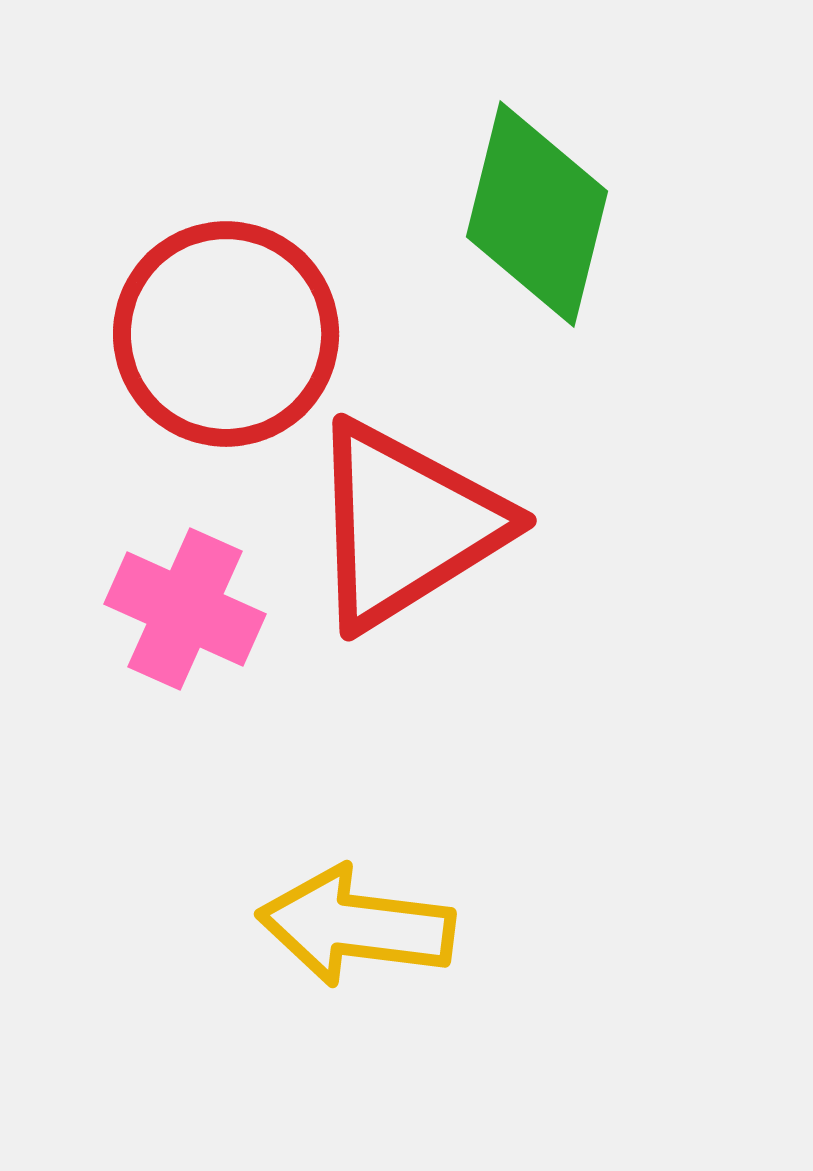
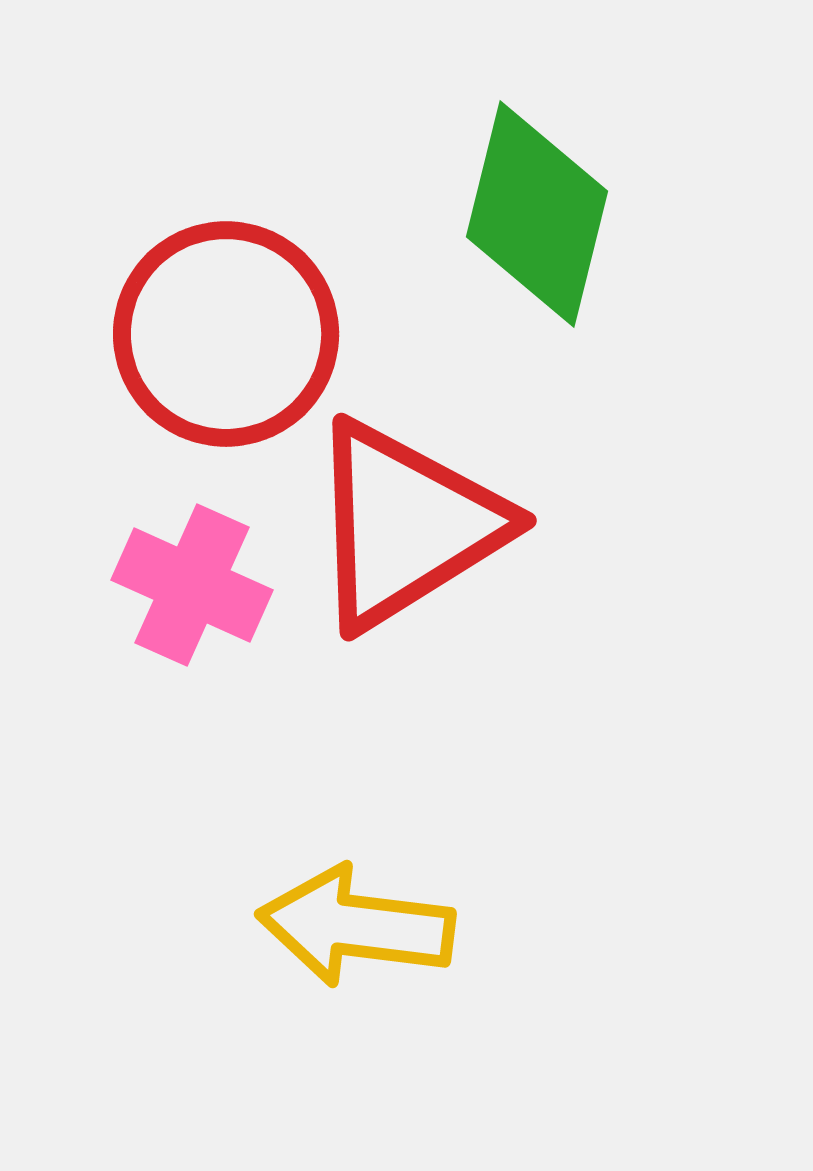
pink cross: moved 7 px right, 24 px up
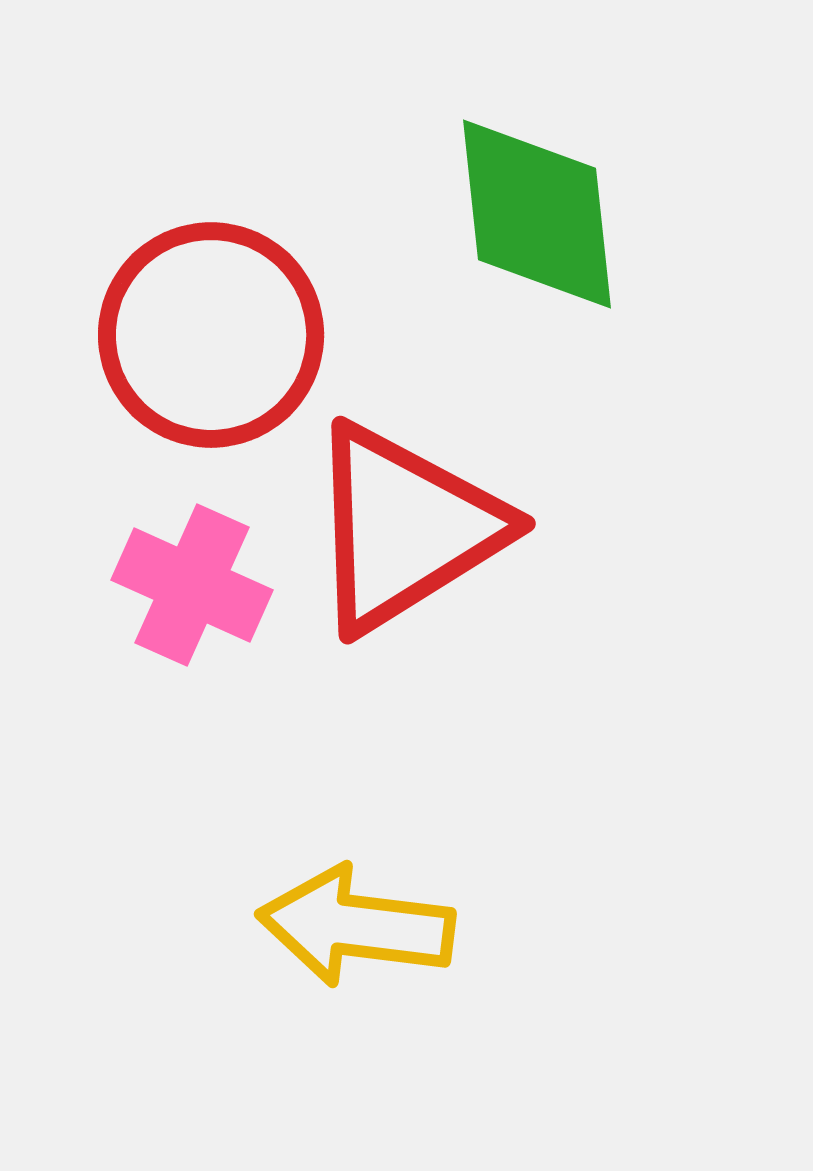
green diamond: rotated 20 degrees counterclockwise
red circle: moved 15 px left, 1 px down
red triangle: moved 1 px left, 3 px down
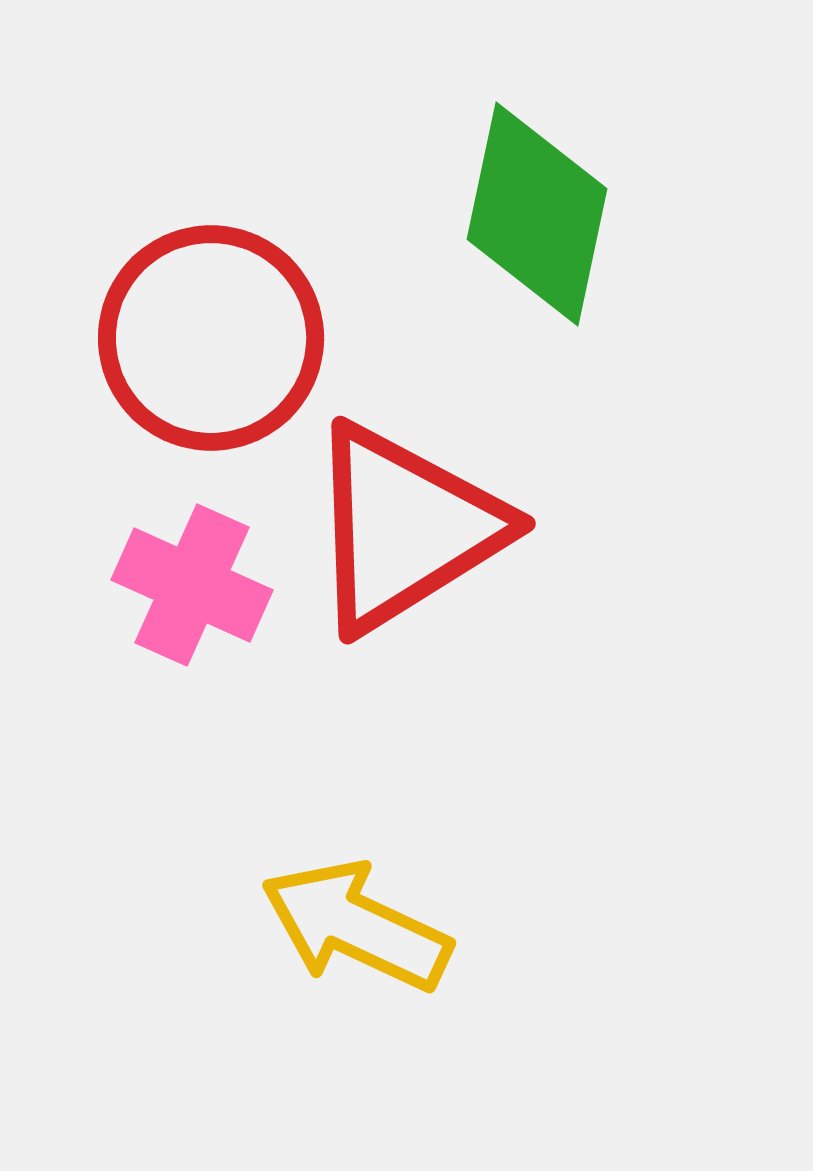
green diamond: rotated 18 degrees clockwise
red circle: moved 3 px down
yellow arrow: rotated 18 degrees clockwise
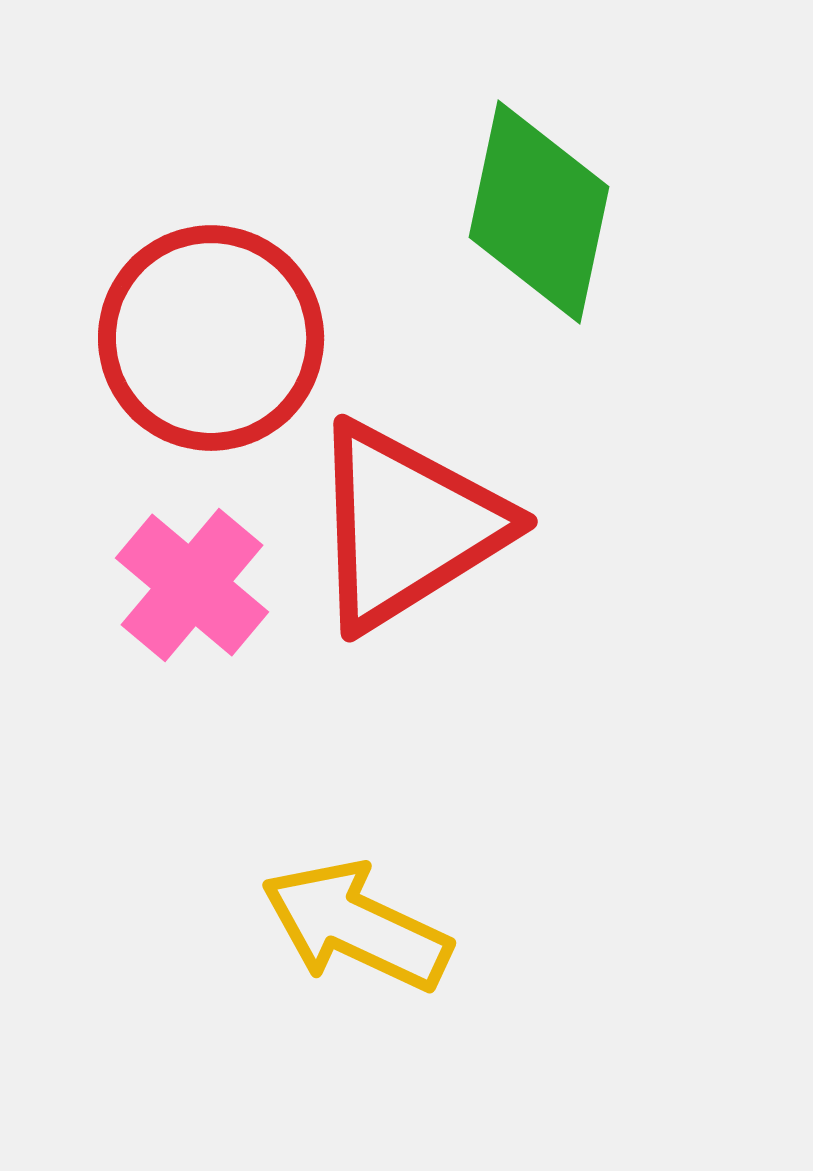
green diamond: moved 2 px right, 2 px up
red triangle: moved 2 px right, 2 px up
pink cross: rotated 16 degrees clockwise
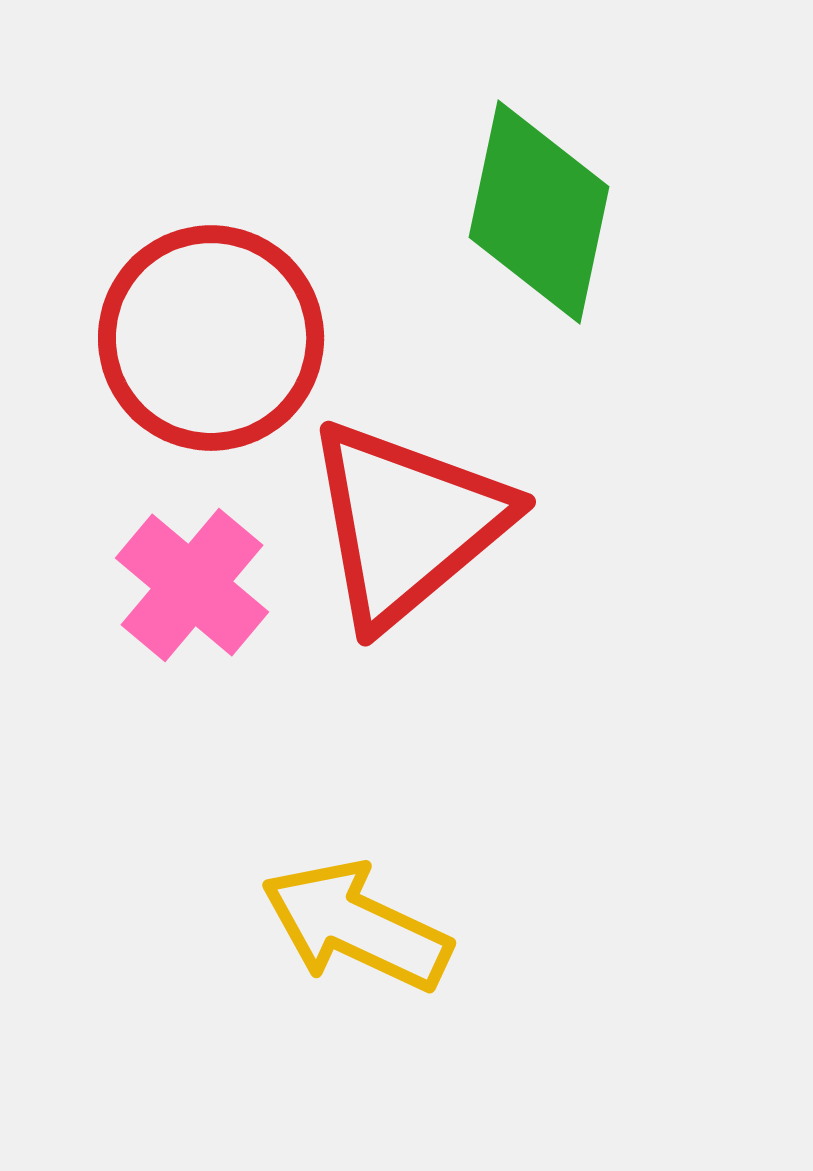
red triangle: moved 3 px up; rotated 8 degrees counterclockwise
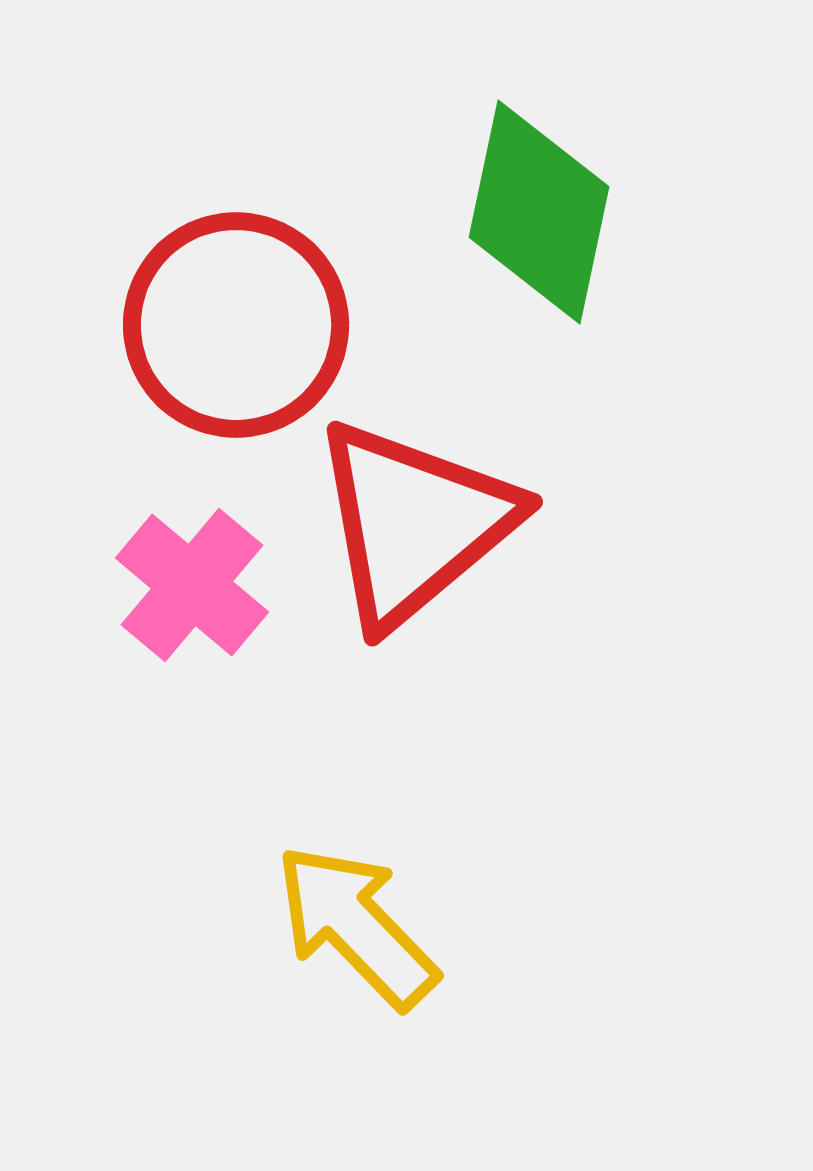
red circle: moved 25 px right, 13 px up
red triangle: moved 7 px right
yellow arrow: rotated 21 degrees clockwise
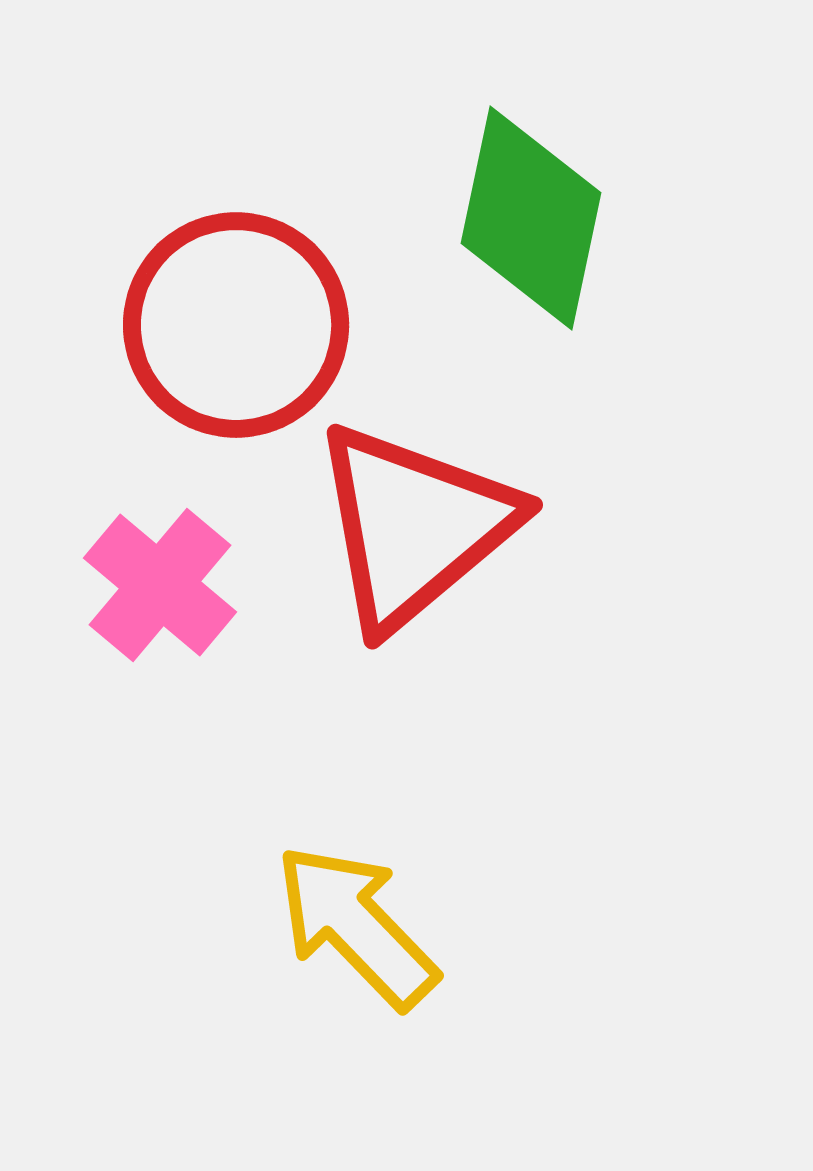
green diamond: moved 8 px left, 6 px down
red triangle: moved 3 px down
pink cross: moved 32 px left
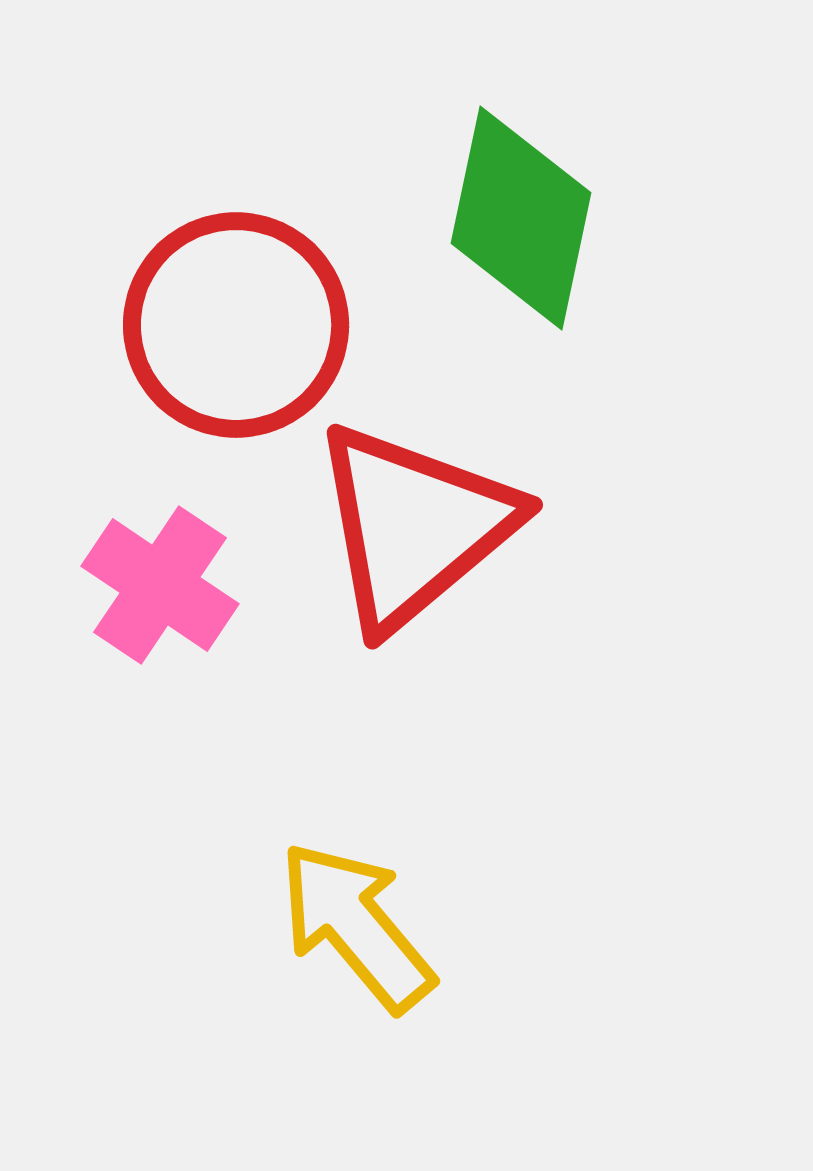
green diamond: moved 10 px left
pink cross: rotated 6 degrees counterclockwise
yellow arrow: rotated 4 degrees clockwise
